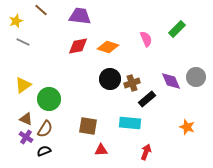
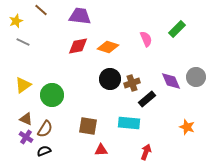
green circle: moved 3 px right, 4 px up
cyan rectangle: moved 1 px left
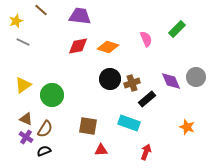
cyan rectangle: rotated 15 degrees clockwise
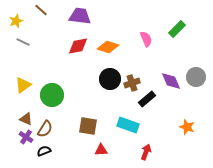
cyan rectangle: moved 1 px left, 2 px down
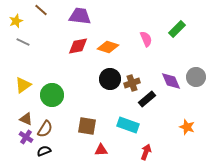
brown square: moved 1 px left
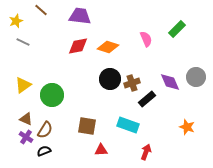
purple diamond: moved 1 px left, 1 px down
brown semicircle: moved 1 px down
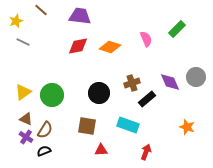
orange diamond: moved 2 px right
black circle: moved 11 px left, 14 px down
yellow triangle: moved 7 px down
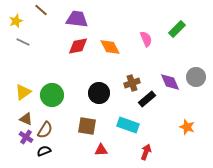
purple trapezoid: moved 3 px left, 3 px down
orange diamond: rotated 45 degrees clockwise
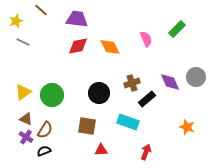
cyan rectangle: moved 3 px up
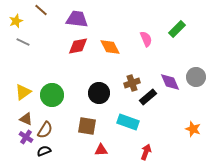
black rectangle: moved 1 px right, 2 px up
orange star: moved 6 px right, 2 px down
